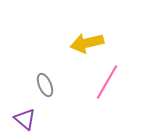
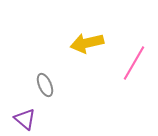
pink line: moved 27 px right, 19 px up
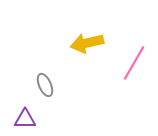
purple triangle: rotated 40 degrees counterclockwise
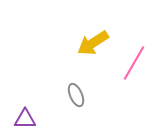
yellow arrow: moved 6 px right; rotated 20 degrees counterclockwise
gray ellipse: moved 31 px right, 10 px down
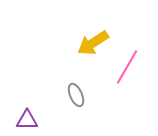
pink line: moved 7 px left, 4 px down
purple triangle: moved 2 px right, 1 px down
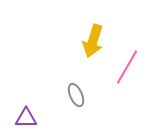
yellow arrow: moved 2 px up; rotated 40 degrees counterclockwise
purple triangle: moved 1 px left, 2 px up
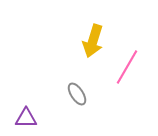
gray ellipse: moved 1 px right, 1 px up; rotated 10 degrees counterclockwise
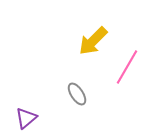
yellow arrow: rotated 28 degrees clockwise
purple triangle: rotated 40 degrees counterclockwise
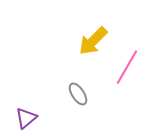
gray ellipse: moved 1 px right
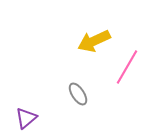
yellow arrow: moved 1 px right; rotated 20 degrees clockwise
